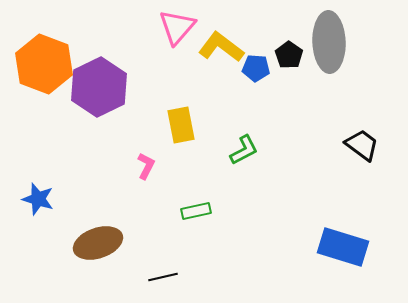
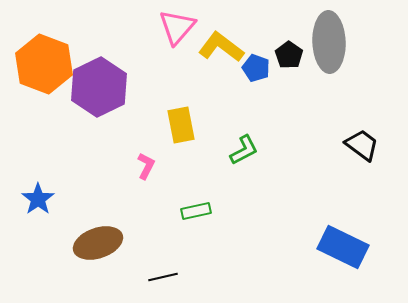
blue pentagon: rotated 16 degrees clockwise
blue star: rotated 20 degrees clockwise
blue rectangle: rotated 9 degrees clockwise
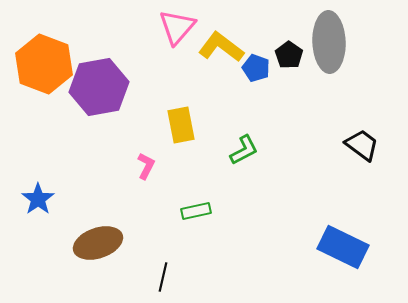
purple hexagon: rotated 16 degrees clockwise
black line: rotated 64 degrees counterclockwise
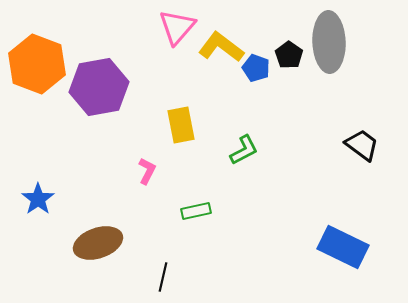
orange hexagon: moved 7 px left
pink L-shape: moved 1 px right, 5 px down
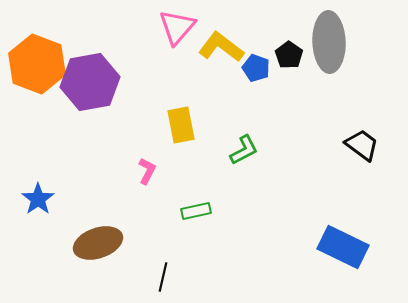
purple hexagon: moved 9 px left, 5 px up
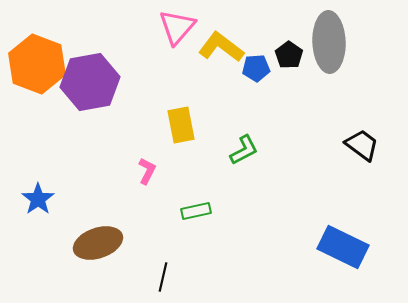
blue pentagon: rotated 24 degrees counterclockwise
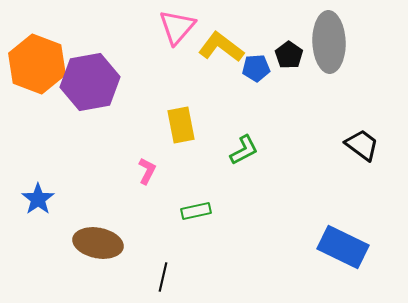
brown ellipse: rotated 30 degrees clockwise
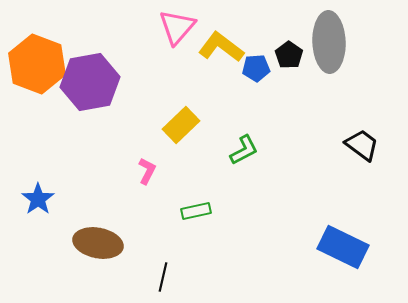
yellow rectangle: rotated 57 degrees clockwise
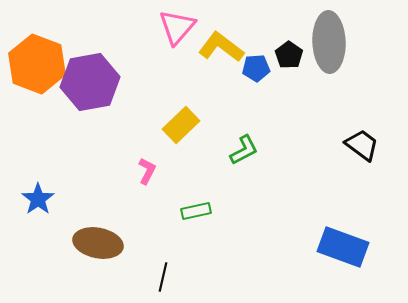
blue rectangle: rotated 6 degrees counterclockwise
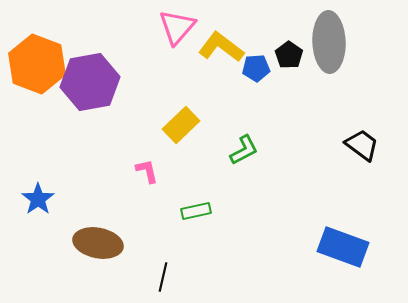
pink L-shape: rotated 40 degrees counterclockwise
